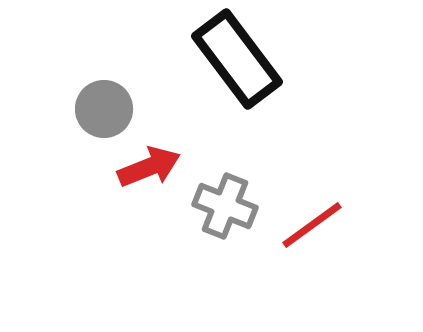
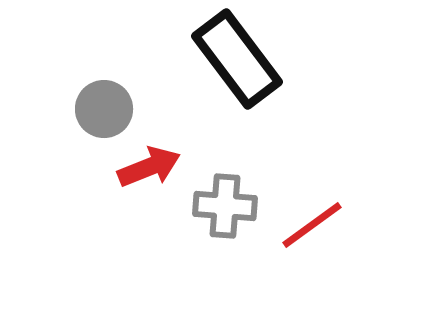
gray cross: rotated 18 degrees counterclockwise
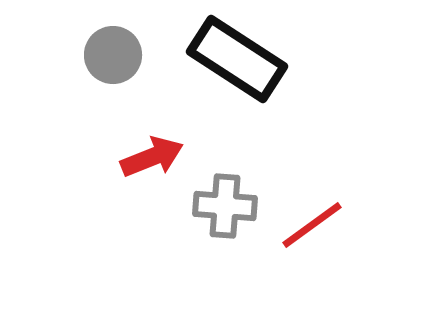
black rectangle: rotated 20 degrees counterclockwise
gray circle: moved 9 px right, 54 px up
red arrow: moved 3 px right, 10 px up
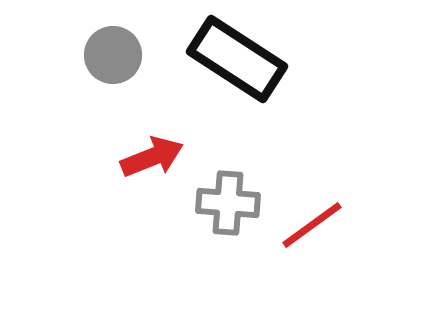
gray cross: moved 3 px right, 3 px up
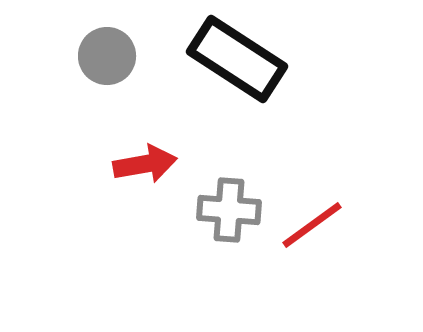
gray circle: moved 6 px left, 1 px down
red arrow: moved 7 px left, 7 px down; rotated 12 degrees clockwise
gray cross: moved 1 px right, 7 px down
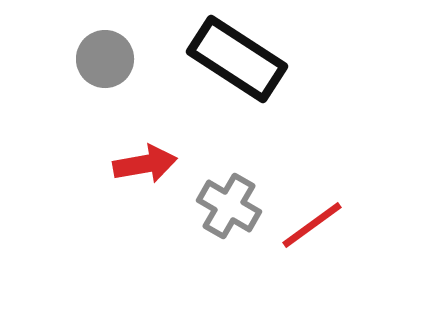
gray circle: moved 2 px left, 3 px down
gray cross: moved 4 px up; rotated 26 degrees clockwise
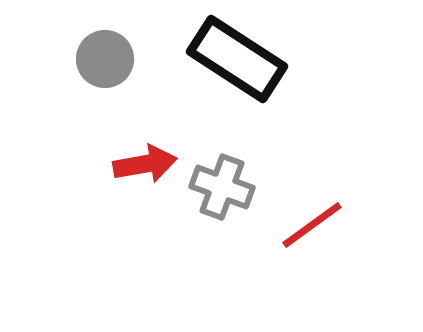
gray cross: moved 7 px left, 19 px up; rotated 10 degrees counterclockwise
